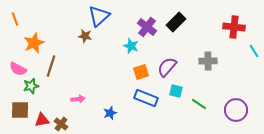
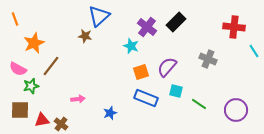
gray cross: moved 2 px up; rotated 24 degrees clockwise
brown line: rotated 20 degrees clockwise
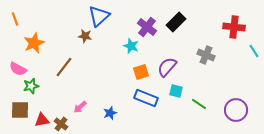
gray cross: moved 2 px left, 4 px up
brown line: moved 13 px right, 1 px down
pink arrow: moved 2 px right, 8 px down; rotated 144 degrees clockwise
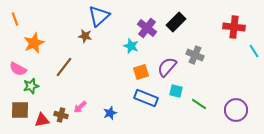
purple cross: moved 1 px down
gray cross: moved 11 px left
brown cross: moved 9 px up; rotated 24 degrees counterclockwise
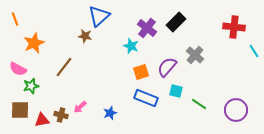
gray cross: rotated 18 degrees clockwise
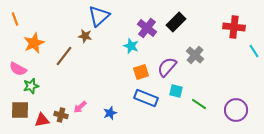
brown line: moved 11 px up
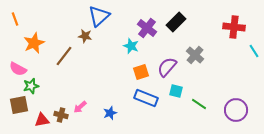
brown square: moved 1 px left, 5 px up; rotated 12 degrees counterclockwise
